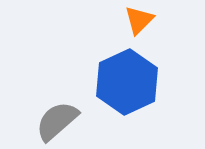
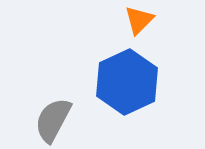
gray semicircle: moved 4 px left, 1 px up; rotated 21 degrees counterclockwise
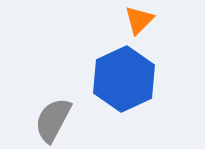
blue hexagon: moved 3 px left, 3 px up
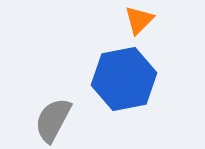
blue hexagon: rotated 14 degrees clockwise
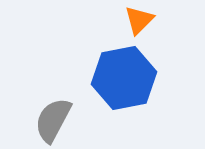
blue hexagon: moved 1 px up
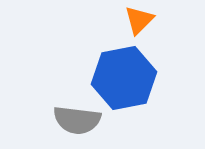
gray semicircle: moved 24 px right; rotated 111 degrees counterclockwise
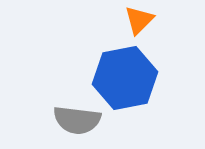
blue hexagon: moved 1 px right
